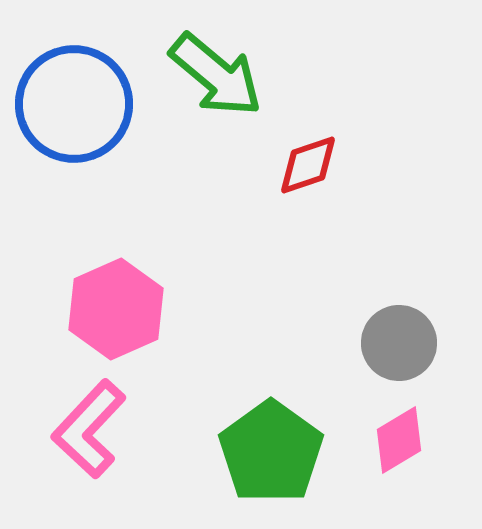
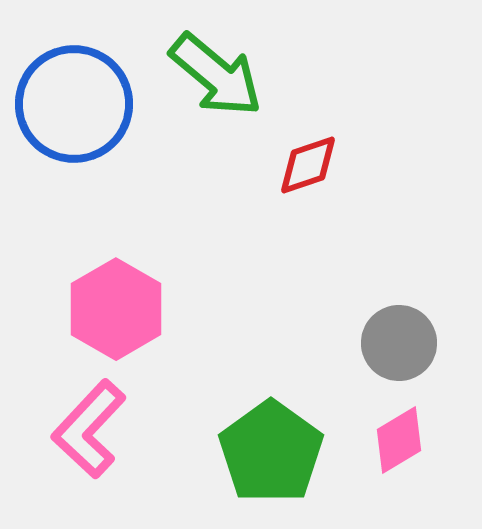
pink hexagon: rotated 6 degrees counterclockwise
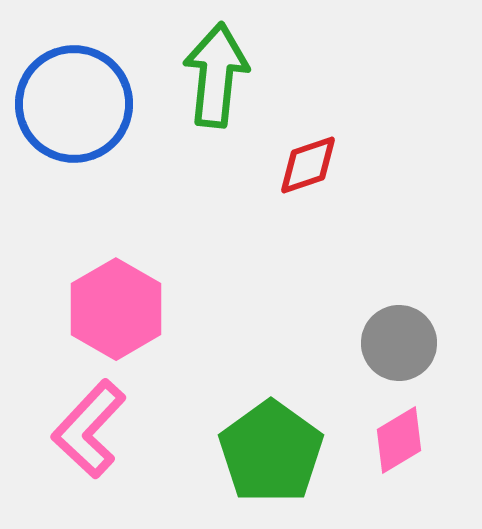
green arrow: rotated 124 degrees counterclockwise
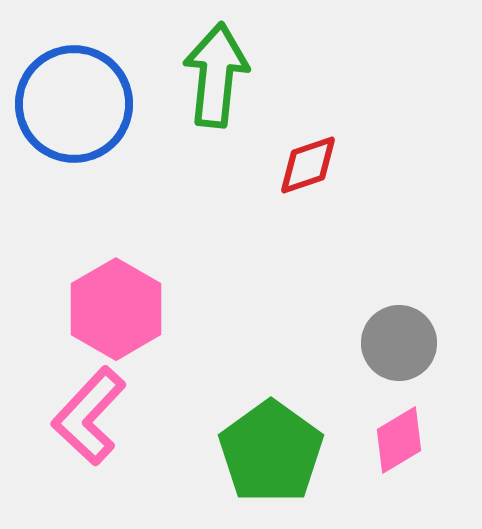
pink L-shape: moved 13 px up
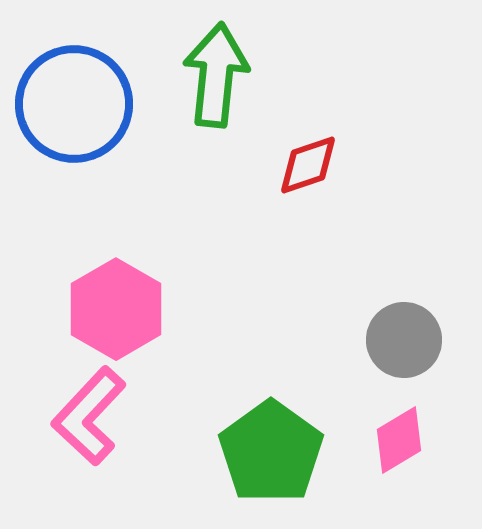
gray circle: moved 5 px right, 3 px up
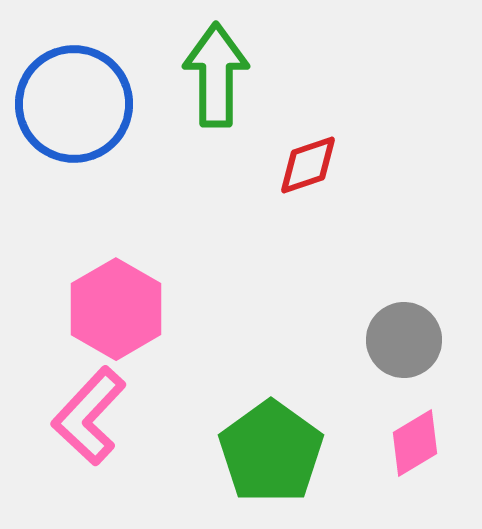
green arrow: rotated 6 degrees counterclockwise
pink diamond: moved 16 px right, 3 px down
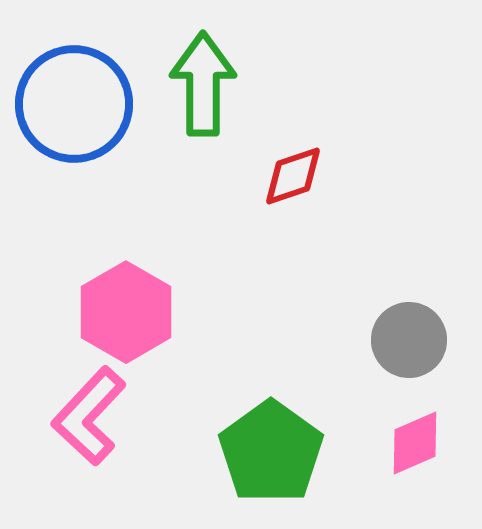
green arrow: moved 13 px left, 9 px down
red diamond: moved 15 px left, 11 px down
pink hexagon: moved 10 px right, 3 px down
gray circle: moved 5 px right
pink diamond: rotated 8 degrees clockwise
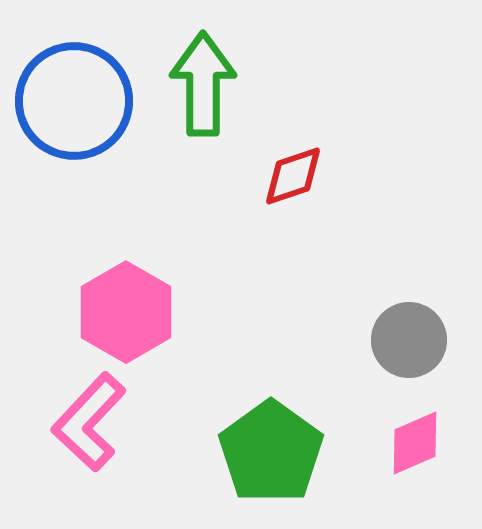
blue circle: moved 3 px up
pink L-shape: moved 6 px down
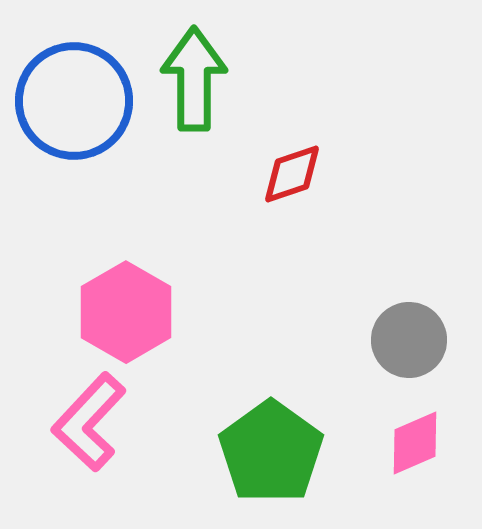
green arrow: moved 9 px left, 5 px up
red diamond: moved 1 px left, 2 px up
